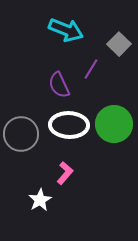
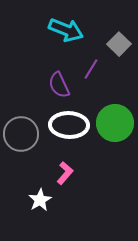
green circle: moved 1 px right, 1 px up
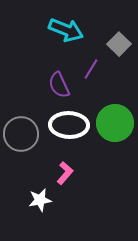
white star: rotated 20 degrees clockwise
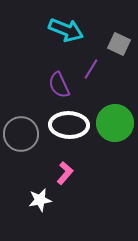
gray square: rotated 20 degrees counterclockwise
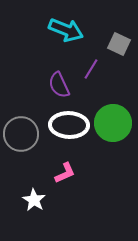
green circle: moved 2 px left
pink L-shape: rotated 25 degrees clockwise
white star: moved 6 px left; rotated 30 degrees counterclockwise
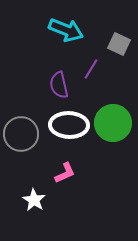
purple semicircle: rotated 12 degrees clockwise
